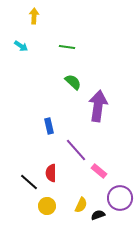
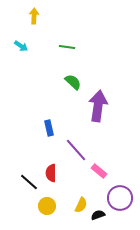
blue rectangle: moved 2 px down
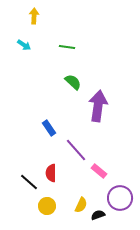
cyan arrow: moved 3 px right, 1 px up
blue rectangle: rotated 21 degrees counterclockwise
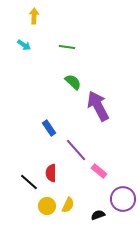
purple arrow: rotated 36 degrees counterclockwise
purple circle: moved 3 px right, 1 px down
yellow semicircle: moved 13 px left
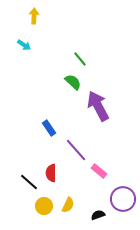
green line: moved 13 px right, 12 px down; rotated 42 degrees clockwise
yellow circle: moved 3 px left
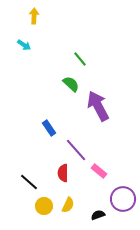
green semicircle: moved 2 px left, 2 px down
red semicircle: moved 12 px right
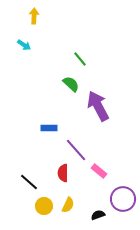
blue rectangle: rotated 56 degrees counterclockwise
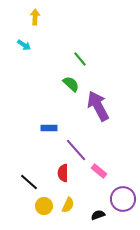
yellow arrow: moved 1 px right, 1 px down
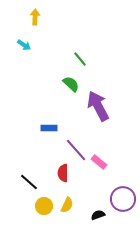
pink rectangle: moved 9 px up
yellow semicircle: moved 1 px left
